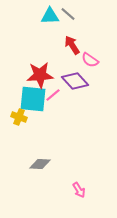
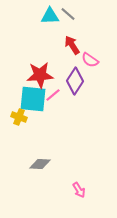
purple diamond: rotated 76 degrees clockwise
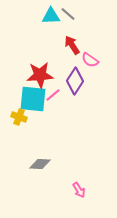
cyan triangle: moved 1 px right
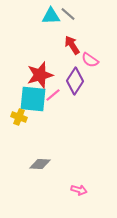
red star: rotated 12 degrees counterclockwise
pink arrow: rotated 42 degrees counterclockwise
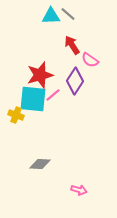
yellow cross: moved 3 px left, 2 px up
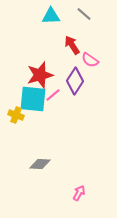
gray line: moved 16 px right
pink arrow: moved 3 px down; rotated 77 degrees counterclockwise
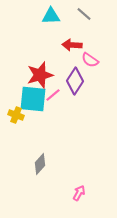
red arrow: rotated 54 degrees counterclockwise
gray diamond: rotated 50 degrees counterclockwise
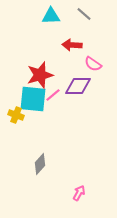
pink semicircle: moved 3 px right, 4 px down
purple diamond: moved 3 px right, 5 px down; rotated 56 degrees clockwise
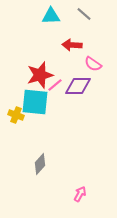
pink line: moved 2 px right, 10 px up
cyan square: moved 2 px right, 3 px down
pink arrow: moved 1 px right, 1 px down
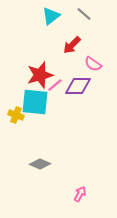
cyan triangle: rotated 36 degrees counterclockwise
red arrow: rotated 48 degrees counterclockwise
gray diamond: rotated 70 degrees clockwise
